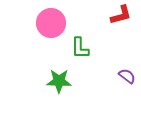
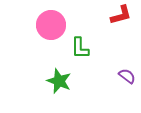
pink circle: moved 2 px down
green star: rotated 20 degrees clockwise
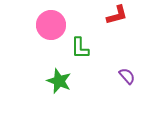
red L-shape: moved 4 px left
purple semicircle: rotated 12 degrees clockwise
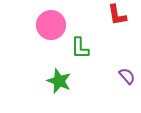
red L-shape: rotated 95 degrees clockwise
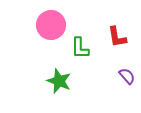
red L-shape: moved 22 px down
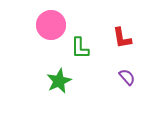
red L-shape: moved 5 px right, 1 px down
purple semicircle: moved 1 px down
green star: rotated 25 degrees clockwise
